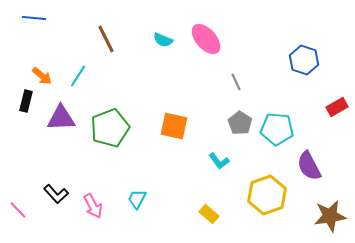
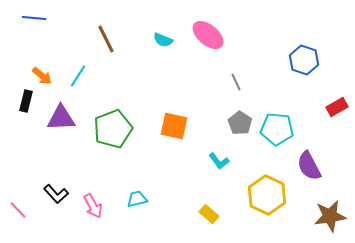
pink ellipse: moved 2 px right, 4 px up; rotated 8 degrees counterclockwise
green pentagon: moved 3 px right, 1 px down
yellow hexagon: rotated 15 degrees counterclockwise
cyan trapezoid: rotated 50 degrees clockwise
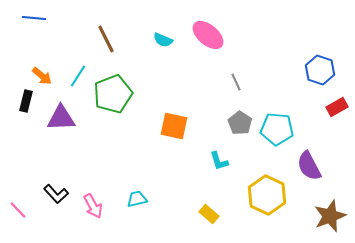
blue hexagon: moved 16 px right, 10 px down
green pentagon: moved 35 px up
cyan L-shape: rotated 20 degrees clockwise
brown star: rotated 12 degrees counterclockwise
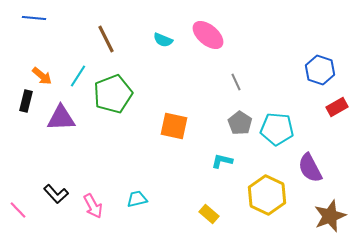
cyan L-shape: moved 3 px right; rotated 120 degrees clockwise
purple semicircle: moved 1 px right, 2 px down
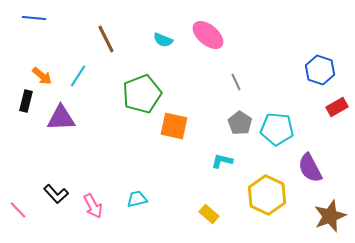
green pentagon: moved 29 px right
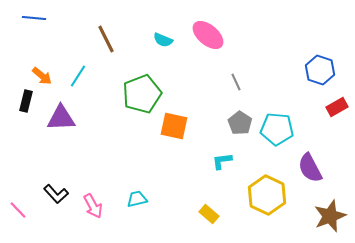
cyan L-shape: rotated 20 degrees counterclockwise
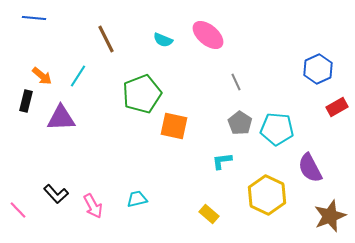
blue hexagon: moved 2 px left, 1 px up; rotated 16 degrees clockwise
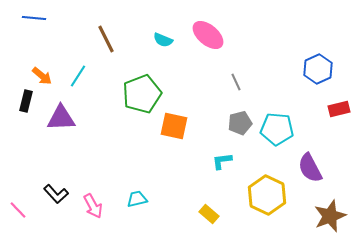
red rectangle: moved 2 px right, 2 px down; rotated 15 degrees clockwise
gray pentagon: rotated 25 degrees clockwise
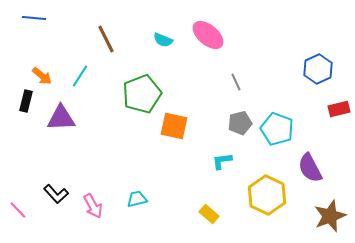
cyan line: moved 2 px right
cyan pentagon: rotated 16 degrees clockwise
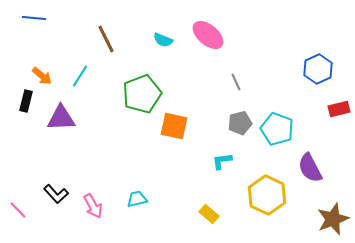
brown star: moved 3 px right, 3 px down
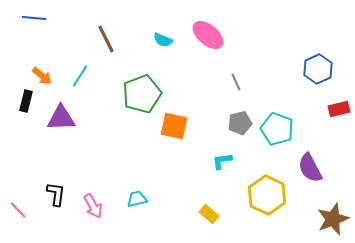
black L-shape: rotated 130 degrees counterclockwise
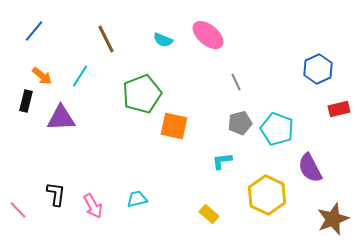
blue line: moved 13 px down; rotated 55 degrees counterclockwise
